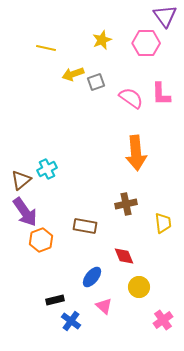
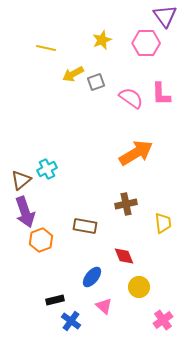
yellow arrow: rotated 10 degrees counterclockwise
orange arrow: rotated 116 degrees counterclockwise
purple arrow: rotated 16 degrees clockwise
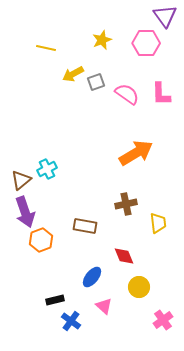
pink semicircle: moved 4 px left, 4 px up
yellow trapezoid: moved 5 px left
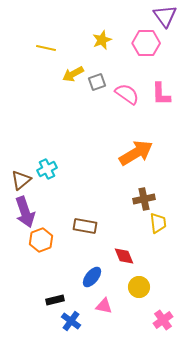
gray square: moved 1 px right
brown cross: moved 18 px right, 5 px up
pink triangle: rotated 30 degrees counterclockwise
